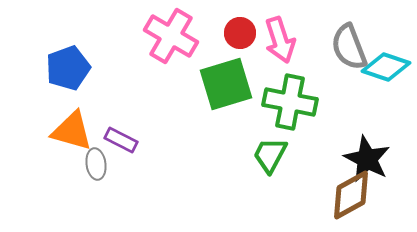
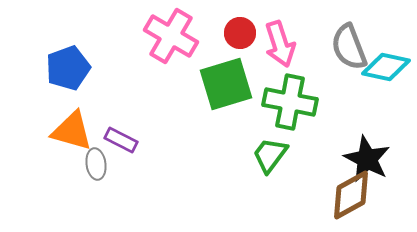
pink arrow: moved 4 px down
cyan diamond: rotated 6 degrees counterclockwise
green trapezoid: rotated 9 degrees clockwise
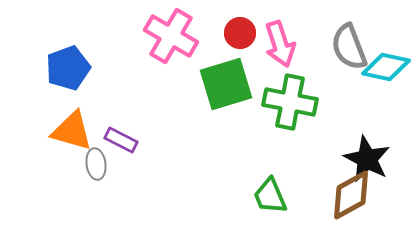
green trapezoid: moved 41 px down; rotated 60 degrees counterclockwise
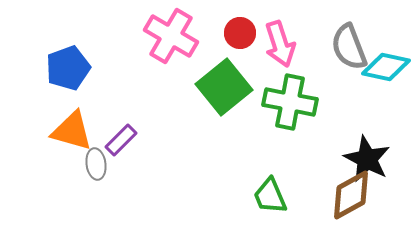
green square: moved 2 px left, 3 px down; rotated 22 degrees counterclockwise
purple rectangle: rotated 72 degrees counterclockwise
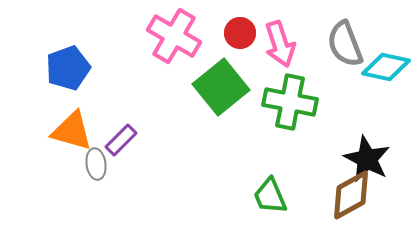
pink cross: moved 3 px right
gray semicircle: moved 4 px left, 3 px up
green square: moved 3 px left
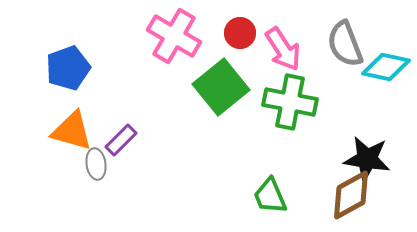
pink arrow: moved 3 px right, 5 px down; rotated 15 degrees counterclockwise
black star: rotated 18 degrees counterclockwise
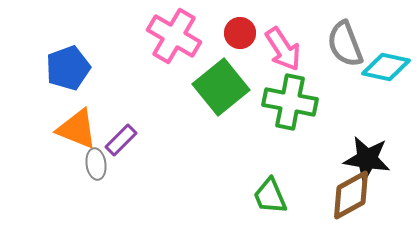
orange triangle: moved 5 px right, 2 px up; rotated 6 degrees clockwise
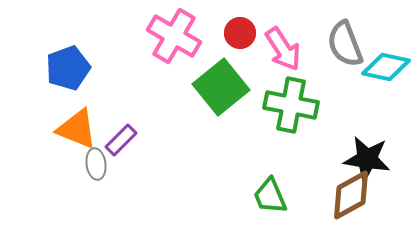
green cross: moved 1 px right, 3 px down
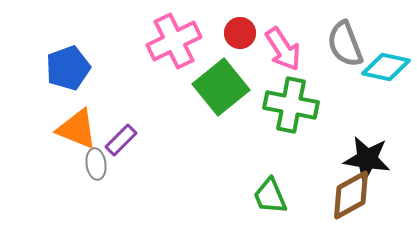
pink cross: moved 5 px down; rotated 34 degrees clockwise
